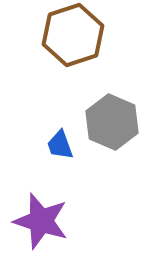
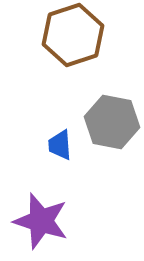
gray hexagon: rotated 12 degrees counterclockwise
blue trapezoid: rotated 16 degrees clockwise
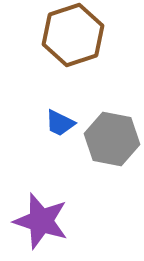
gray hexagon: moved 17 px down
blue trapezoid: moved 22 px up; rotated 60 degrees counterclockwise
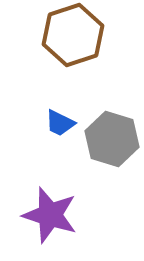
gray hexagon: rotated 6 degrees clockwise
purple star: moved 9 px right, 6 px up
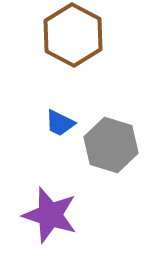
brown hexagon: rotated 14 degrees counterclockwise
gray hexagon: moved 1 px left, 6 px down
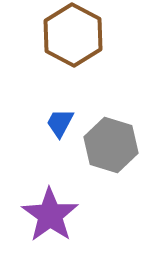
blue trapezoid: rotated 92 degrees clockwise
purple star: rotated 18 degrees clockwise
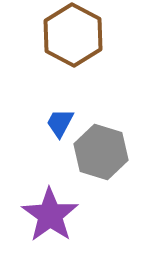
gray hexagon: moved 10 px left, 7 px down
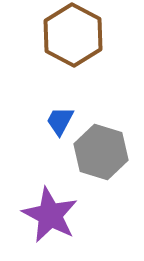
blue trapezoid: moved 2 px up
purple star: rotated 8 degrees counterclockwise
